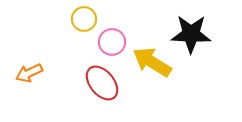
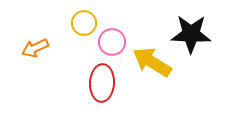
yellow circle: moved 4 px down
orange arrow: moved 6 px right, 25 px up
red ellipse: rotated 42 degrees clockwise
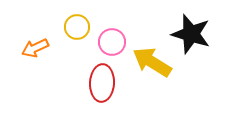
yellow circle: moved 7 px left, 4 px down
black star: rotated 15 degrees clockwise
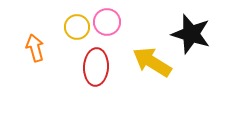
pink circle: moved 5 px left, 20 px up
orange arrow: rotated 100 degrees clockwise
red ellipse: moved 6 px left, 16 px up
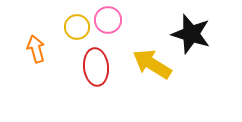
pink circle: moved 1 px right, 2 px up
orange arrow: moved 1 px right, 1 px down
yellow arrow: moved 2 px down
red ellipse: rotated 9 degrees counterclockwise
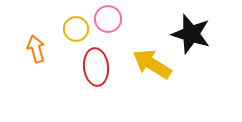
pink circle: moved 1 px up
yellow circle: moved 1 px left, 2 px down
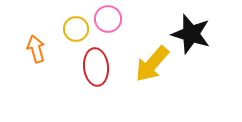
yellow arrow: rotated 81 degrees counterclockwise
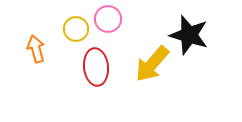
black star: moved 2 px left, 1 px down
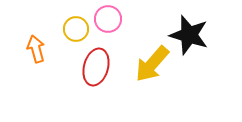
red ellipse: rotated 21 degrees clockwise
